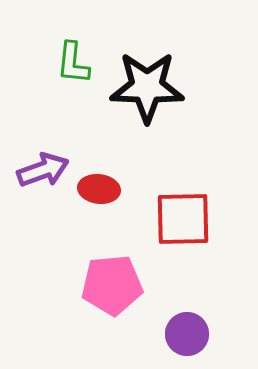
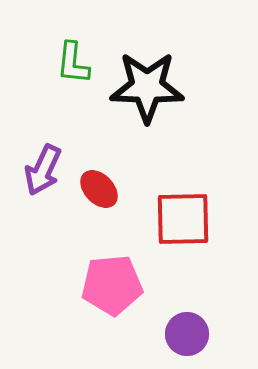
purple arrow: rotated 135 degrees clockwise
red ellipse: rotated 39 degrees clockwise
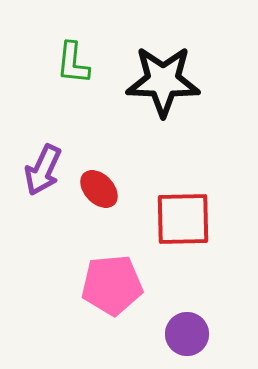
black star: moved 16 px right, 6 px up
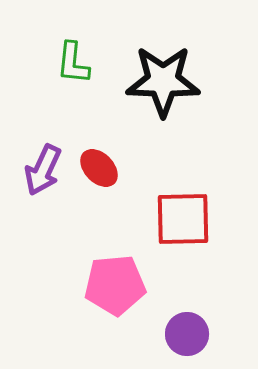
red ellipse: moved 21 px up
pink pentagon: moved 3 px right
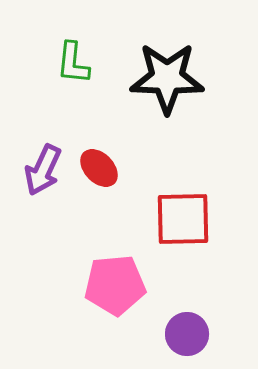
black star: moved 4 px right, 3 px up
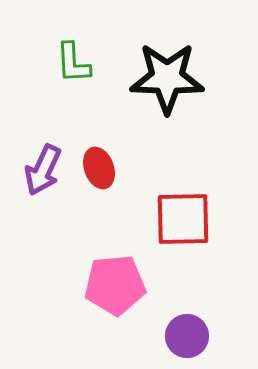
green L-shape: rotated 9 degrees counterclockwise
red ellipse: rotated 24 degrees clockwise
purple circle: moved 2 px down
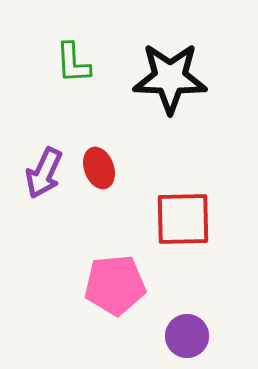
black star: moved 3 px right
purple arrow: moved 1 px right, 3 px down
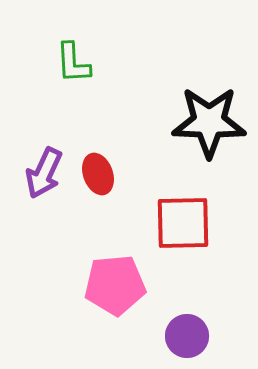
black star: moved 39 px right, 44 px down
red ellipse: moved 1 px left, 6 px down
red square: moved 4 px down
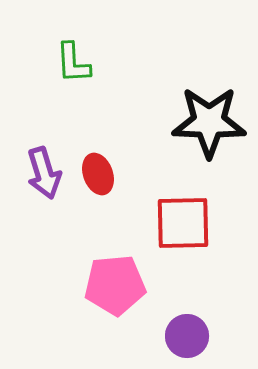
purple arrow: rotated 42 degrees counterclockwise
